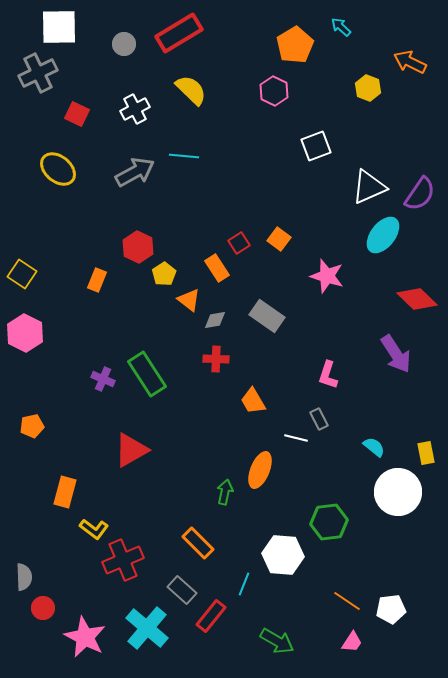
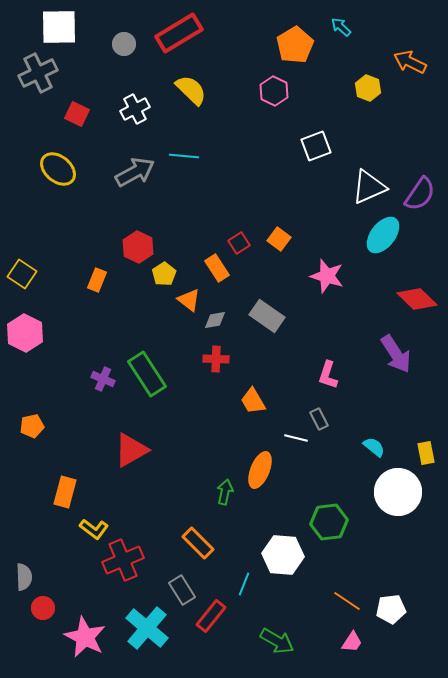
gray rectangle at (182, 590): rotated 16 degrees clockwise
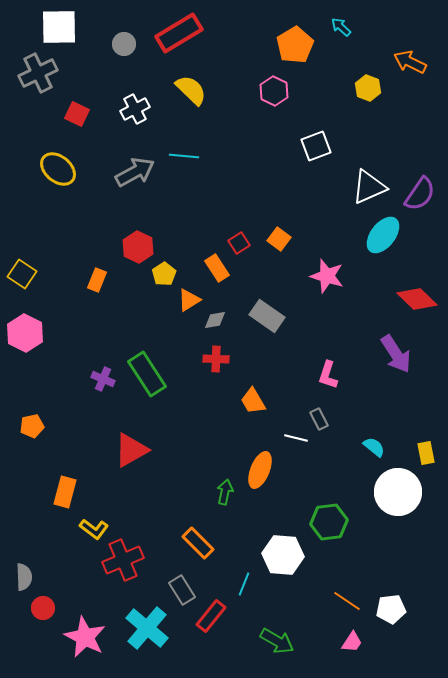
orange triangle at (189, 300): rotated 50 degrees clockwise
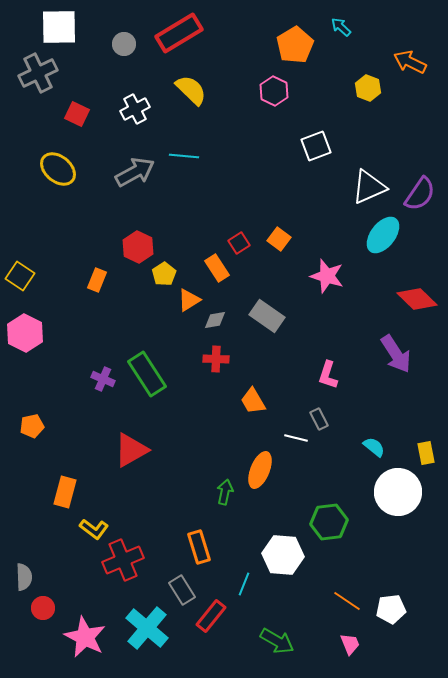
yellow square at (22, 274): moved 2 px left, 2 px down
orange rectangle at (198, 543): moved 1 px right, 4 px down; rotated 28 degrees clockwise
pink trapezoid at (352, 642): moved 2 px left, 2 px down; rotated 55 degrees counterclockwise
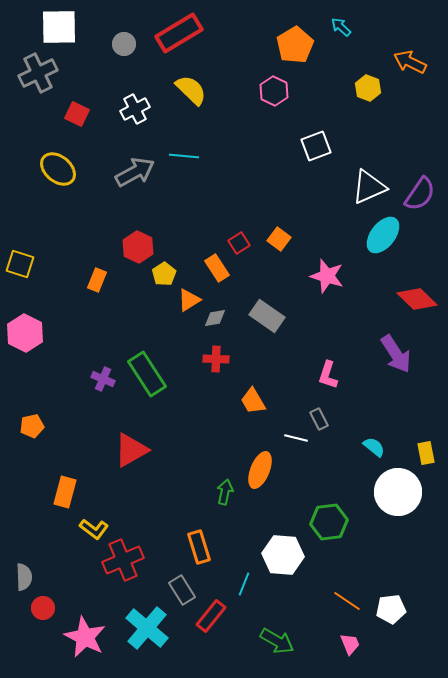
yellow square at (20, 276): moved 12 px up; rotated 16 degrees counterclockwise
gray diamond at (215, 320): moved 2 px up
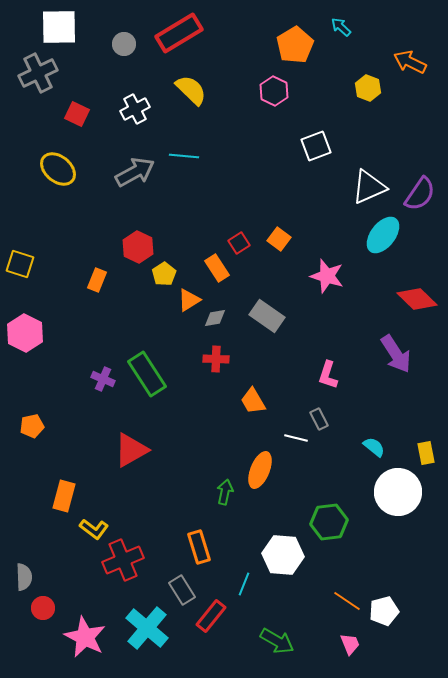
orange rectangle at (65, 492): moved 1 px left, 4 px down
white pentagon at (391, 609): moved 7 px left, 2 px down; rotated 8 degrees counterclockwise
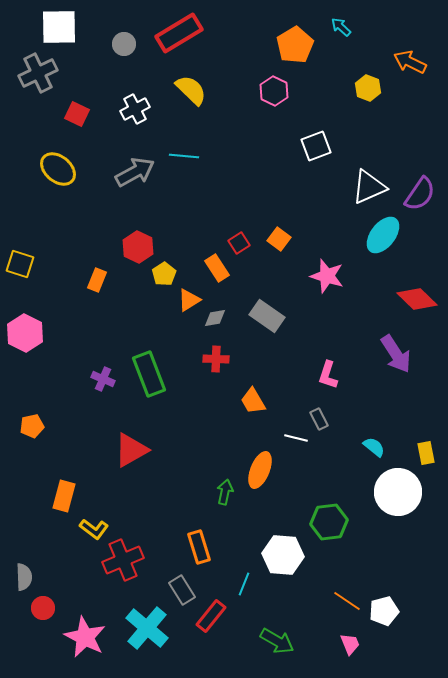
green rectangle at (147, 374): moved 2 px right; rotated 12 degrees clockwise
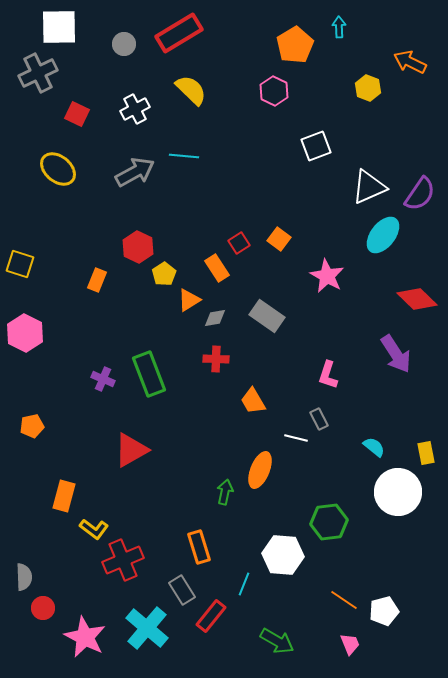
cyan arrow at (341, 27): moved 2 px left; rotated 45 degrees clockwise
pink star at (327, 276): rotated 12 degrees clockwise
orange line at (347, 601): moved 3 px left, 1 px up
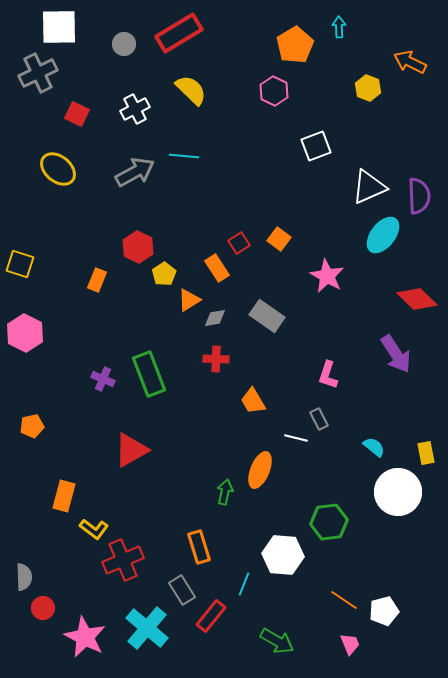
purple semicircle at (420, 194): moved 1 px left, 2 px down; rotated 36 degrees counterclockwise
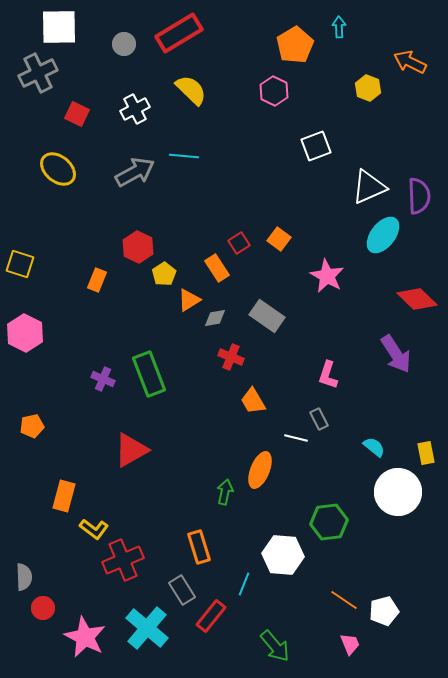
red cross at (216, 359): moved 15 px right, 2 px up; rotated 20 degrees clockwise
green arrow at (277, 641): moved 2 px left, 5 px down; rotated 20 degrees clockwise
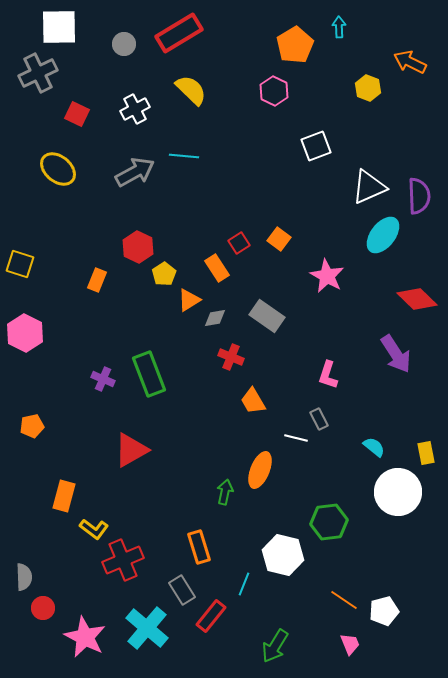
white hexagon at (283, 555): rotated 9 degrees clockwise
green arrow at (275, 646): rotated 72 degrees clockwise
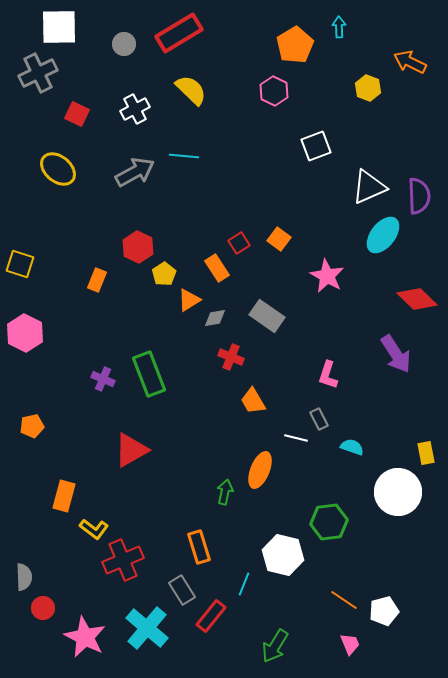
cyan semicircle at (374, 447): moved 22 px left; rotated 20 degrees counterclockwise
